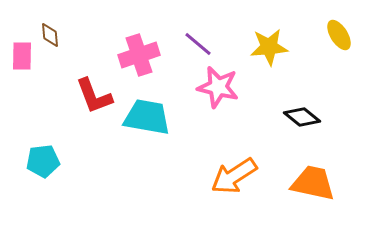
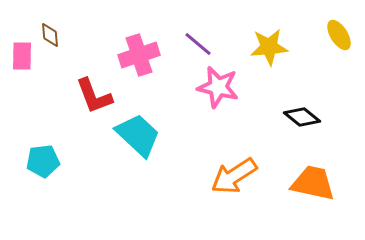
cyan trapezoid: moved 9 px left, 18 px down; rotated 33 degrees clockwise
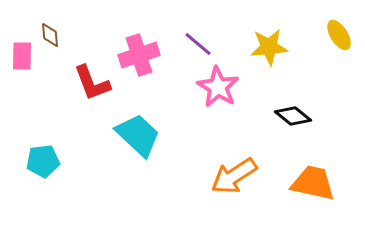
pink star: rotated 18 degrees clockwise
red L-shape: moved 2 px left, 13 px up
black diamond: moved 9 px left, 1 px up
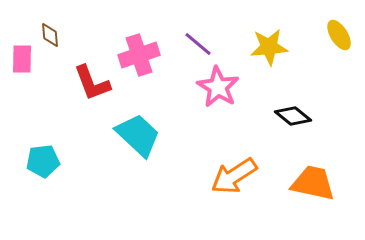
pink rectangle: moved 3 px down
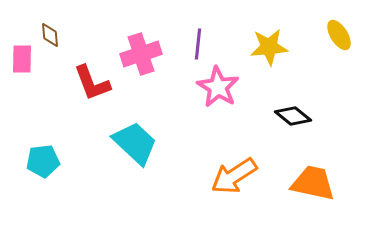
purple line: rotated 56 degrees clockwise
pink cross: moved 2 px right, 1 px up
cyan trapezoid: moved 3 px left, 8 px down
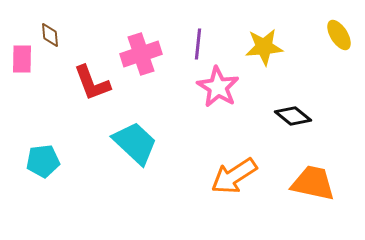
yellow star: moved 5 px left
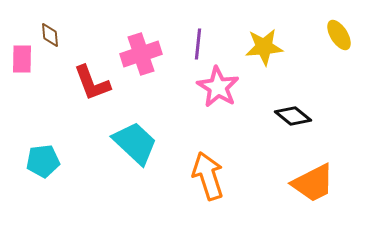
orange arrow: moved 26 px left; rotated 105 degrees clockwise
orange trapezoid: rotated 141 degrees clockwise
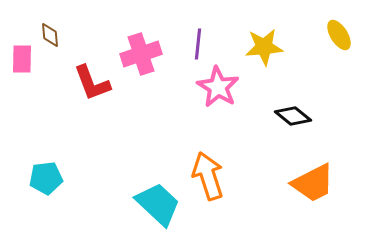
cyan trapezoid: moved 23 px right, 61 px down
cyan pentagon: moved 3 px right, 17 px down
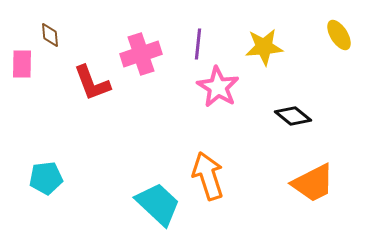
pink rectangle: moved 5 px down
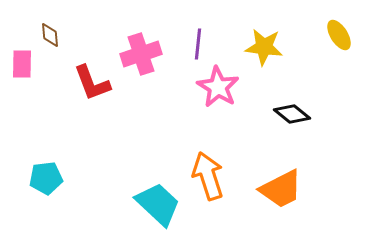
yellow star: rotated 12 degrees clockwise
black diamond: moved 1 px left, 2 px up
orange trapezoid: moved 32 px left, 6 px down
